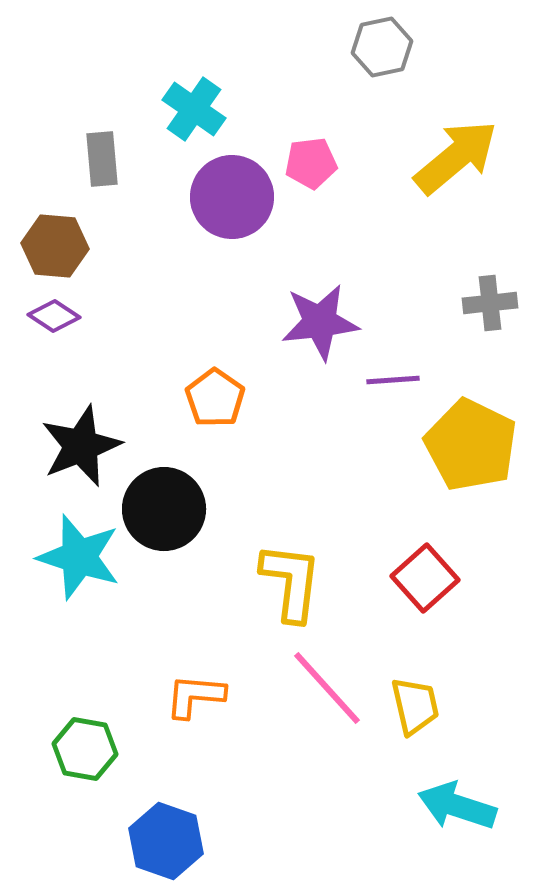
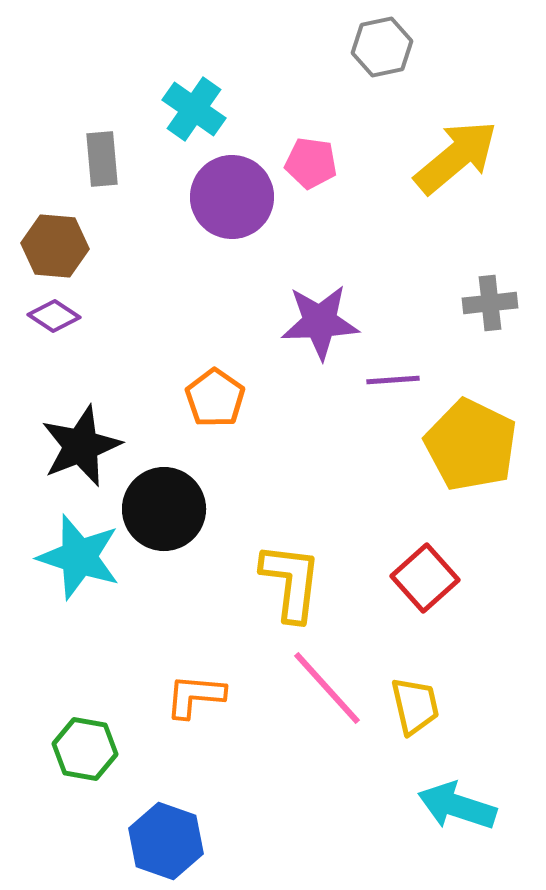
pink pentagon: rotated 15 degrees clockwise
purple star: rotated 4 degrees clockwise
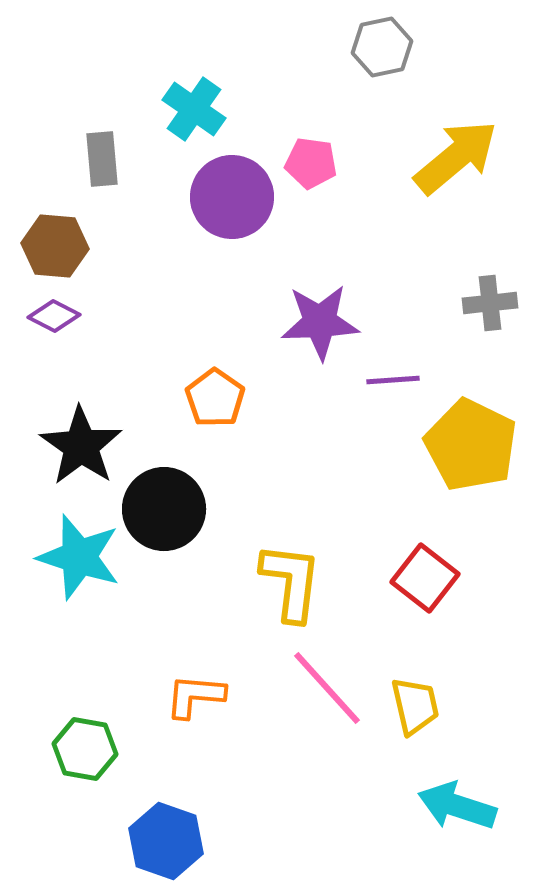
purple diamond: rotated 6 degrees counterclockwise
black star: rotated 16 degrees counterclockwise
red square: rotated 10 degrees counterclockwise
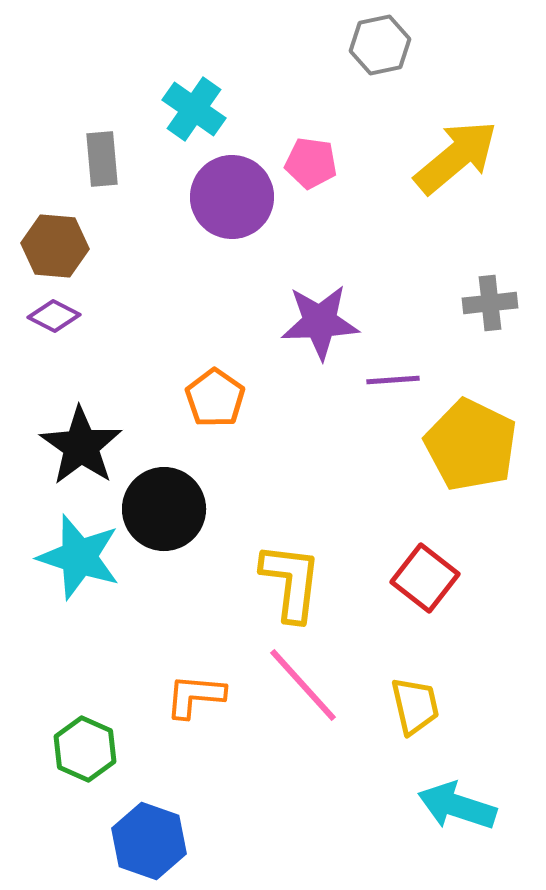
gray hexagon: moved 2 px left, 2 px up
pink line: moved 24 px left, 3 px up
green hexagon: rotated 14 degrees clockwise
blue hexagon: moved 17 px left
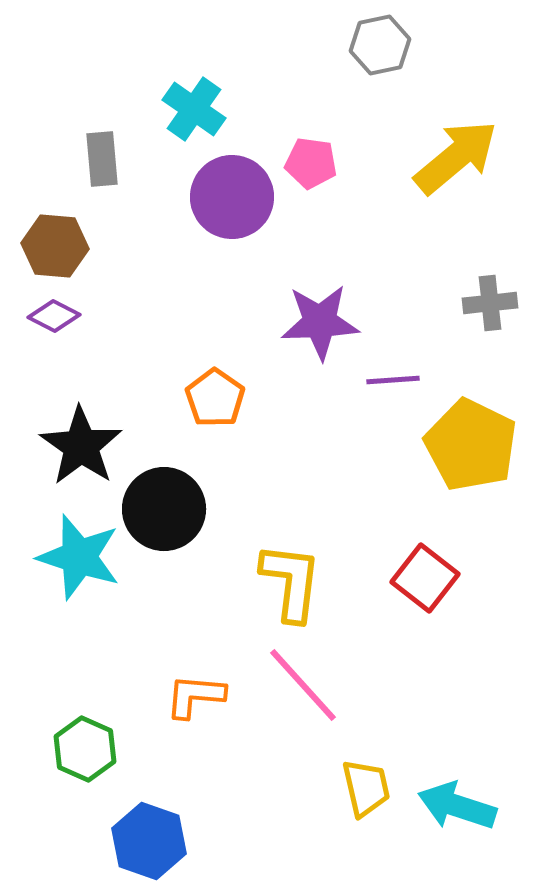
yellow trapezoid: moved 49 px left, 82 px down
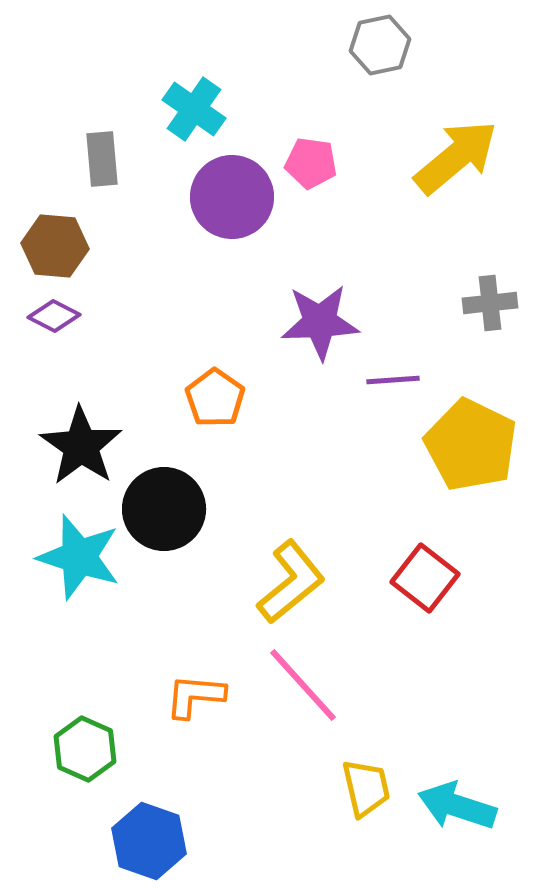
yellow L-shape: rotated 44 degrees clockwise
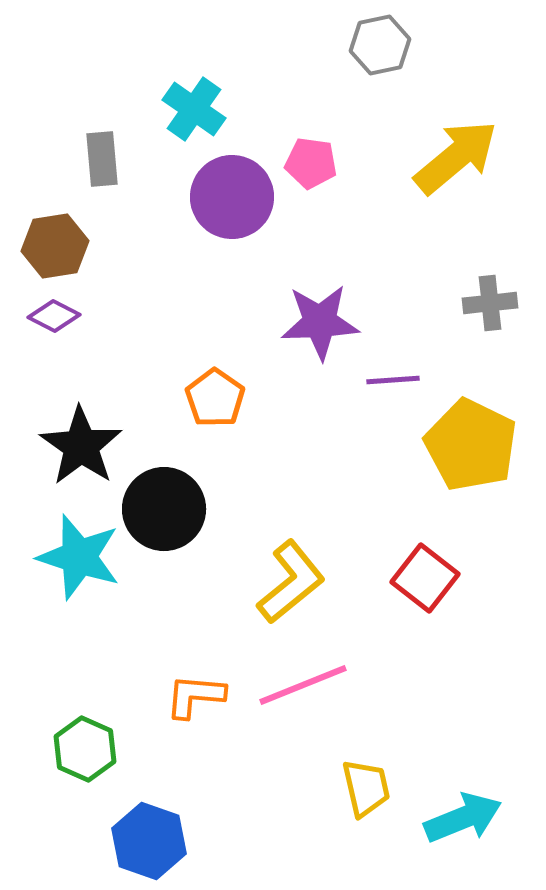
brown hexagon: rotated 14 degrees counterclockwise
pink line: rotated 70 degrees counterclockwise
cyan arrow: moved 6 px right, 12 px down; rotated 140 degrees clockwise
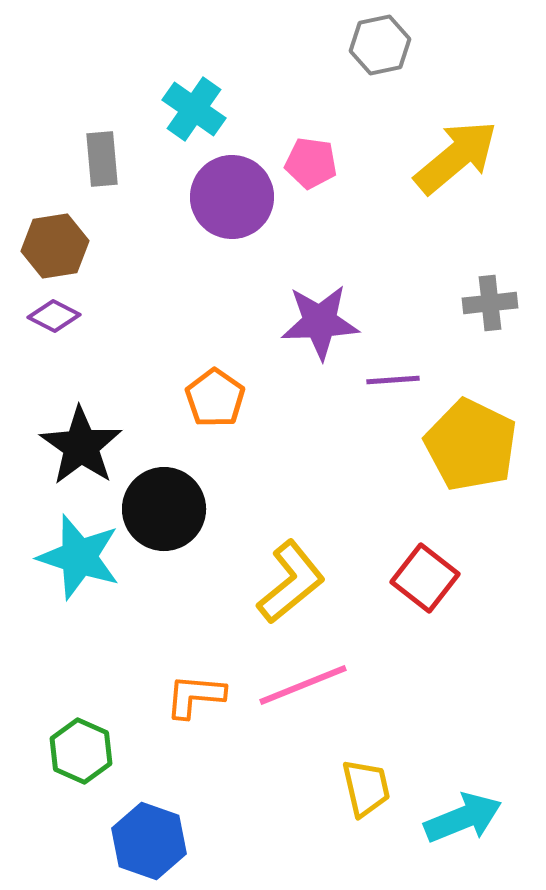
green hexagon: moved 4 px left, 2 px down
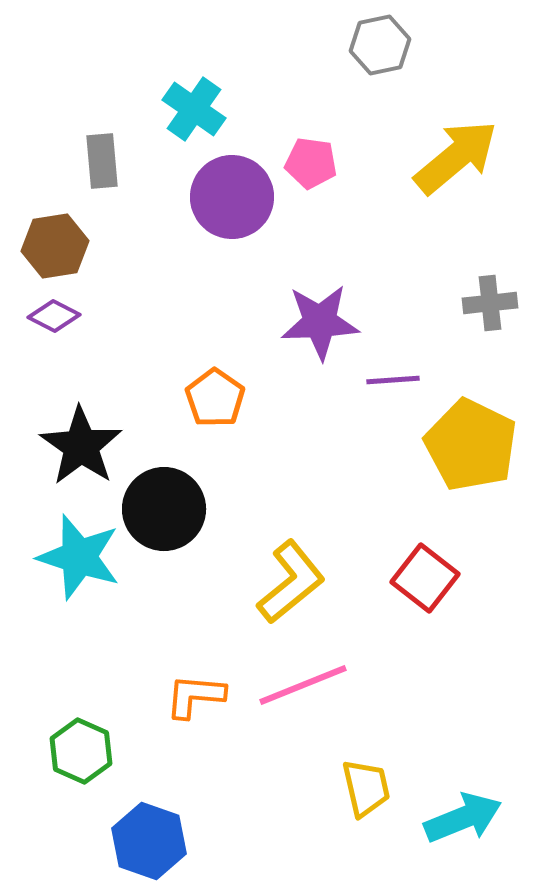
gray rectangle: moved 2 px down
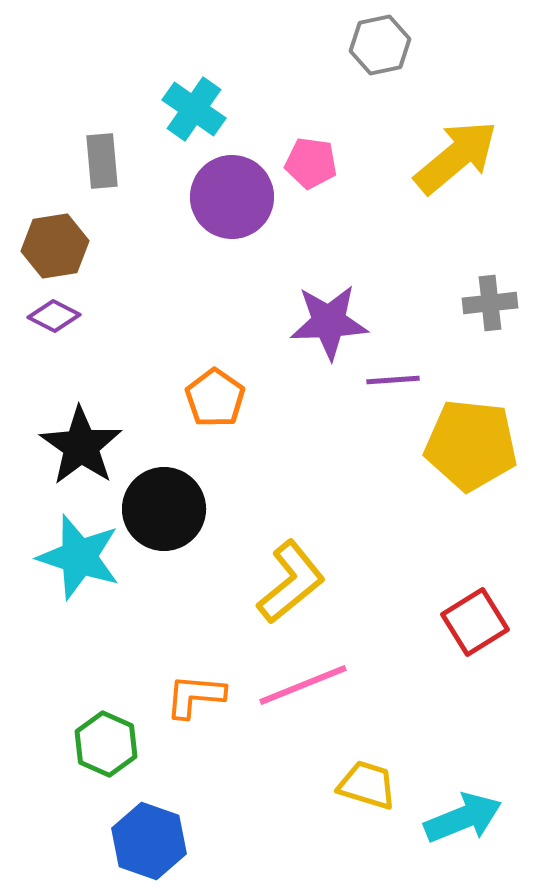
purple star: moved 9 px right
yellow pentagon: rotated 20 degrees counterclockwise
red square: moved 50 px right, 44 px down; rotated 20 degrees clockwise
green hexagon: moved 25 px right, 7 px up
yellow trapezoid: moved 1 px right, 3 px up; rotated 60 degrees counterclockwise
